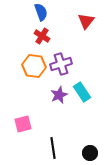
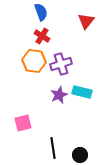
orange hexagon: moved 5 px up
cyan rectangle: rotated 42 degrees counterclockwise
pink square: moved 1 px up
black circle: moved 10 px left, 2 px down
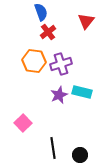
red cross: moved 6 px right, 4 px up; rotated 21 degrees clockwise
pink square: rotated 30 degrees counterclockwise
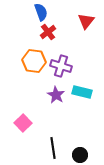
purple cross: moved 2 px down; rotated 35 degrees clockwise
purple star: moved 3 px left; rotated 18 degrees counterclockwise
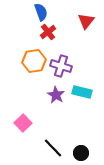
orange hexagon: rotated 15 degrees counterclockwise
black line: rotated 35 degrees counterclockwise
black circle: moved 1 px right, 2 px up
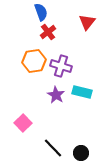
red triangle: moved 1 px right, 1 px down
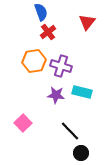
purple star: rotated 24 degrees counterclockwise
black line: moved 17 px right, 17 px up
